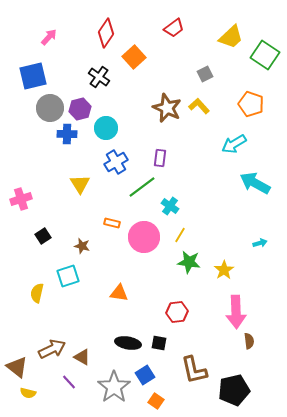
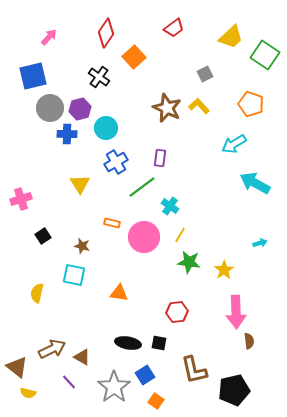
cyan square at (68, 276): moved 6 px right, 1 px up; rotated 30 degrees clockwise
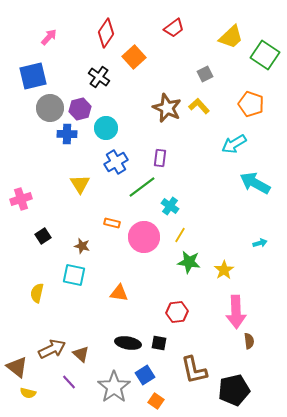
brown triangle at (82, 357): moved 1 px left, 3 px up; rotated 12 degrees clockwise
